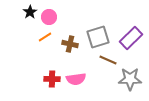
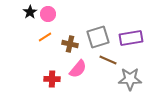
pink circle: moved 1 px left, 3 px up
purple rectangle: rotated 35 degrees clockwise
pink semicircle: moved 2 px right, 10 px up; rotated 42 degrees counterclockwise
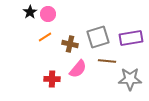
brown line: moved 1 px left, 1 px down; rotated 18 degrees counterclockwise
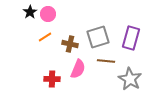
purple rectangle: rotated 65 degrees counterclockwise
brown line: moved 1 px left
pink semicircle: rotated 18 degrees counterclockwise
gray star: rotated 30 degrees clockwise
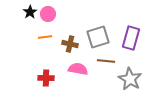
orange line: rotated 24 degrees clockwise
pink semicircle: rotated 102 degrees counterclockwise
red cross: moved 6 px left, 1 px up
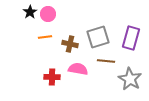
red cross: moved 6 px right, 1 px up
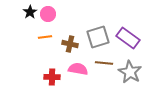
purple rectangle: moved 3 px left; rotated 70 degrees counterclockwise
brown line: moved 2 px left, 2 px down
gray star: moved 7 px up
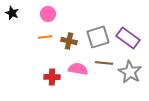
black star: moved 18 px left, 1 px down; rotated 16 degrees counterclockwise
brown cross: moved 1 px left, 3 px up
